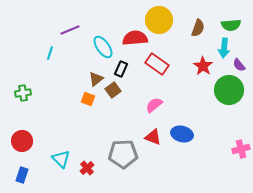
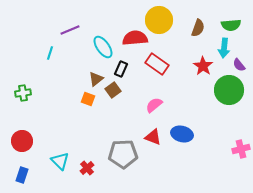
cyan triangle: moved 1 px left, 2 px down
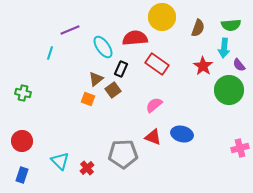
yellow circle: moved 3 px right, 3 px up
green cross: rotated 21 degrees clockwise
pink cross: moved 1 px left, 1 px up
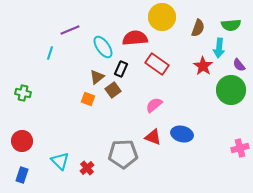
cyan arrow: moved 5 px left
brown triangle: moved 1 px right, 2 px up
green circle: moved 2 px right
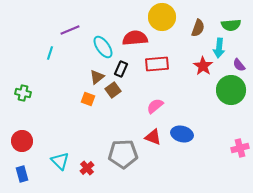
red rectangle: rotated 40 degrees counterclockwise
pink semicircle: moved 1 px right, 1 px down
blue rectangle: moved 1 px up; rotated 35 degrees counterclockwise
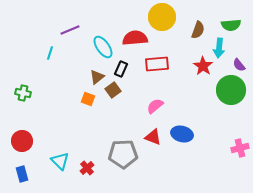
brown semicircle: moved 2 px down
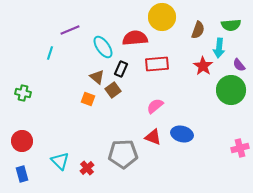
brown triangle: rotated 42 degrees counterclockwise
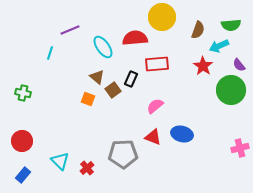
cyan arrow: moved 2 px up; rotated 60 degrees clockwise
black rectangle: moved 10 px right, 10 px down
blue rectangle: moved 1 px right, 1 px down; rotated 56 degrees clockwise
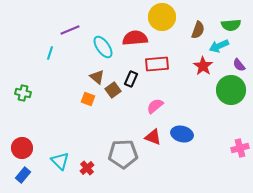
red circle: moved 7 px down
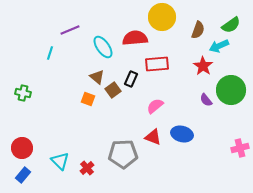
green semicircle: rotated 30 degrees counterclockwise
purple semicircle: moved 33 px left, 35 px down
